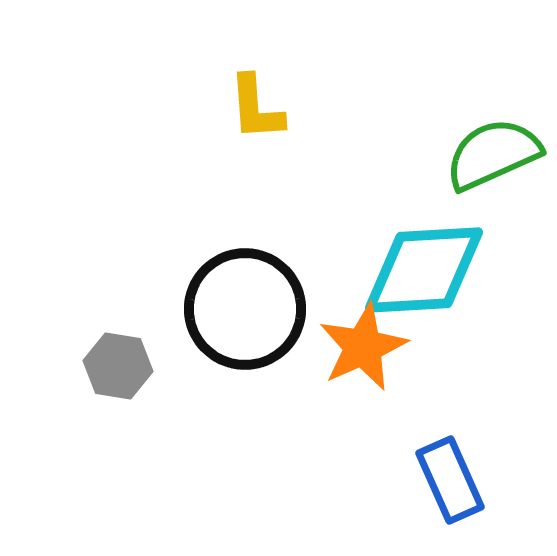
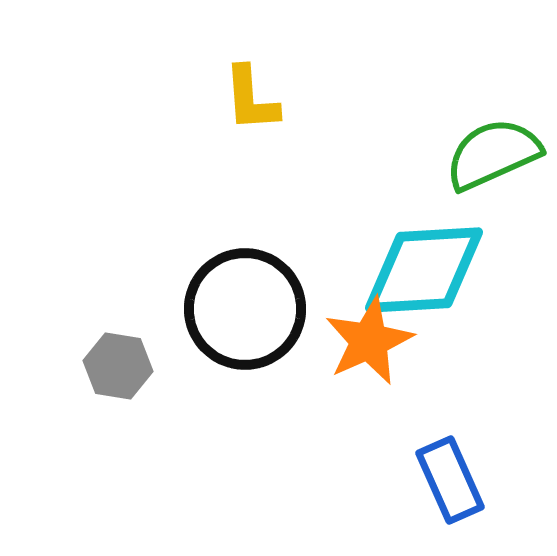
yellow L-shape: moved 5 px left, 9 px up
orange star: moved 6 px right, 6 px up
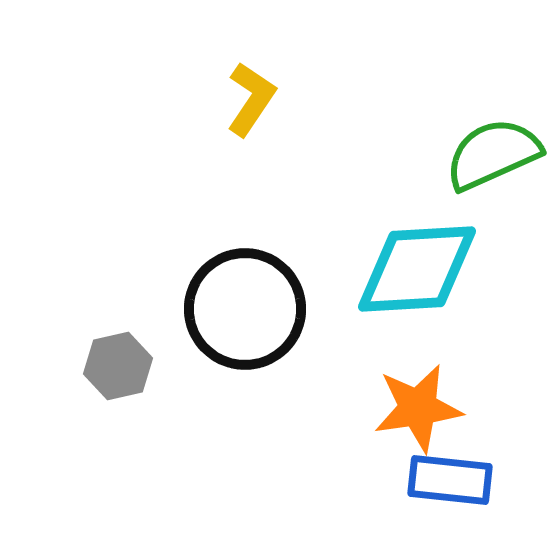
yellow L-shape: rotated 142 degrees counterclockwise
cyan diamond: moved 7 px left, 1 px up
orange star: moved 49 px right, 67 px down; rotated 16 degrees clockwise
gray hexagon: rotated 22 degrees counterclockwise
blue rectangle: rotated 60 degrees counterclockwise
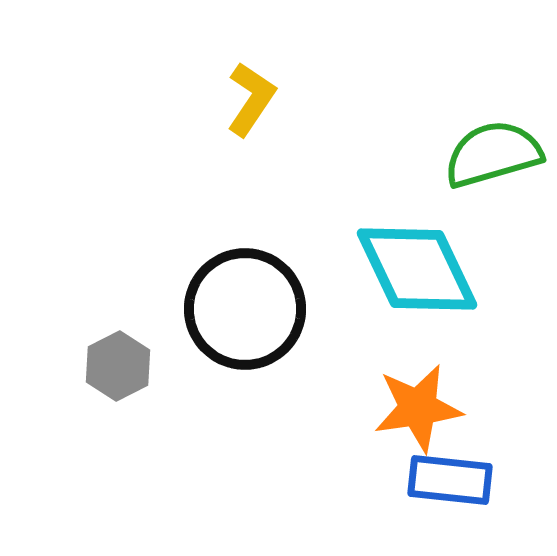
green semicircle: rotated 8 degrees clockwise
cyan diamond: rotated 68 degrees clockwise
gray hexagon: rotated 14 degrees counterclockwise
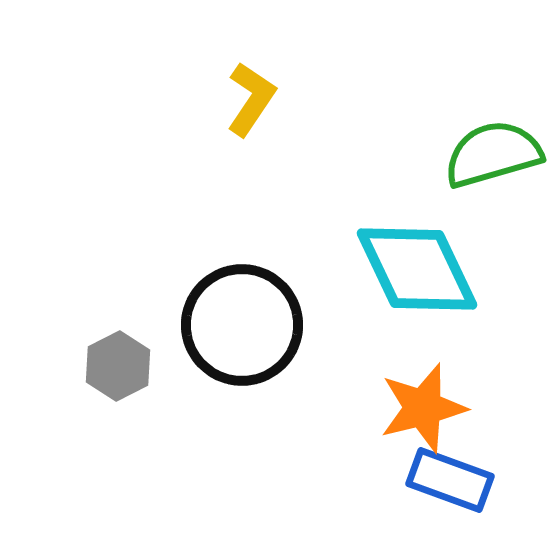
black circle: moved 3 px left, 16 px down
orange star: moved 5 px right; rotated 6 degrees counterclockwise
blue rectangle: rotated 14 degrees clockwise
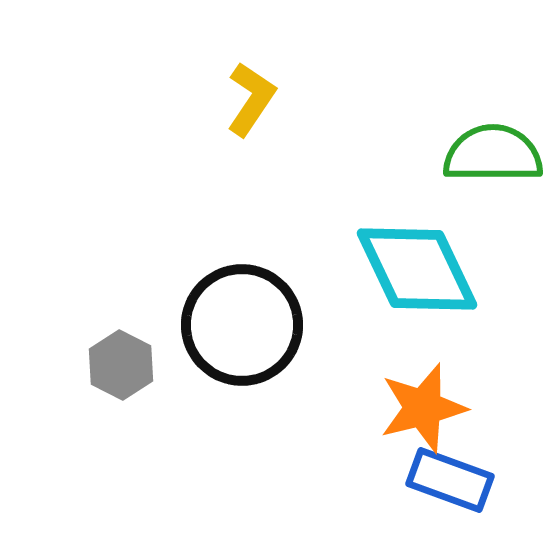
green semicircle: rotated 16 degrees clockwise
gray hexagon: moved 3 px right, 1 px up; rotated 6 degrees counterclockwise
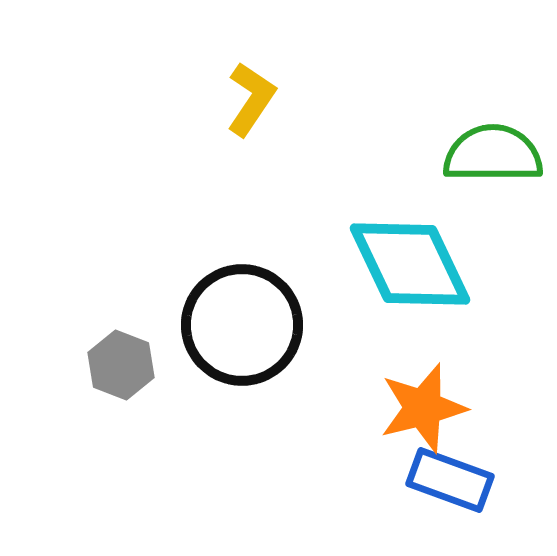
cyan diamond: moved 7 px left, 5 px up
gray hexagon: rotated 6 degrees counterclockwise
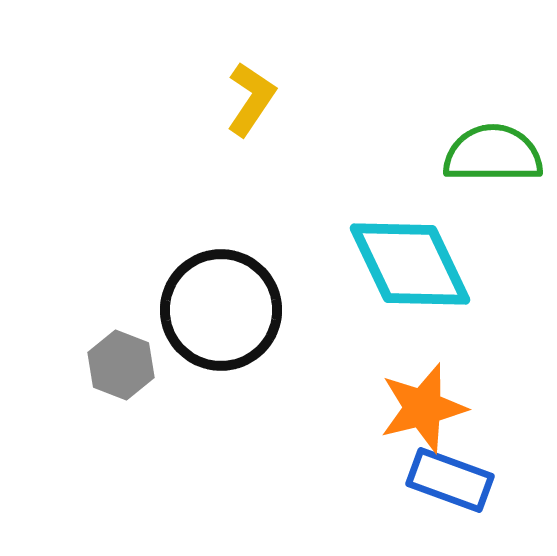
black circle: moved 21 px left, 15 px up
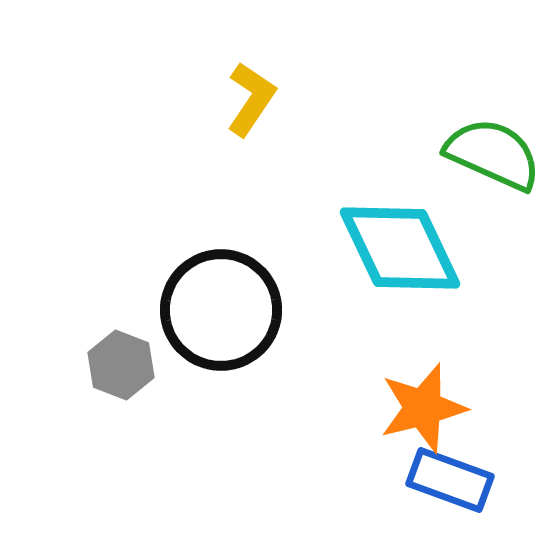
green semicircle: rotated 24 degrees clockwise
cyan diamond: moved 10 px left, 16 px up
